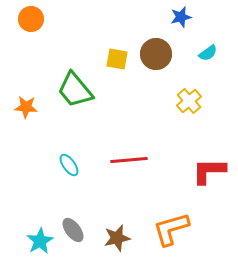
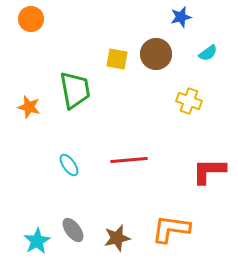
green trapezoid: rotated 150 degrees counterclockwise
yellow cross: rotated 30 degrees counterclockwise
orange star: moved 3 px right; rotated 10 degrees clockwise
orange L-shape: rotated 24 degrees clockwise
cyan star: moved 3 px left
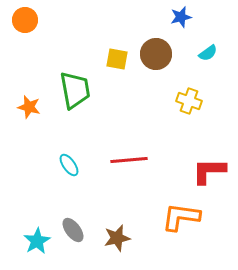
orange circle: moved 6 px left, 1 px down
orange L-shape: moved 10 px right, 12 px up
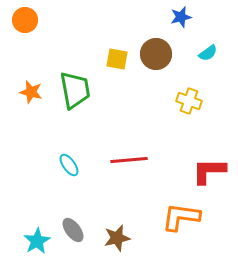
orange star: moved 2 px right, 15 px up
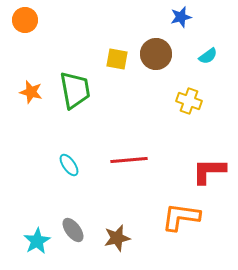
cyan semicircle: moved 3 px down
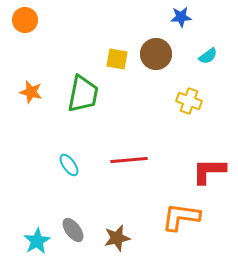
blue star: rotated 10 degrees clockwise
green trapezoid: moved 8 px right, 4 px down; rotated 21 degrees clockwise
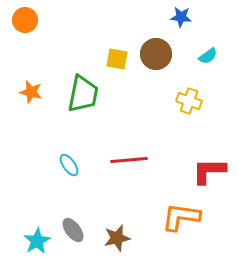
blue star: rotated 10 degrees clockwise
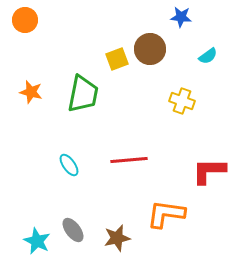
brown circle: moved 6 px left, 5 px up
yellow square: rotated 30 degrees counterclockwise
yellow cross: moved 7 px left
orange L-shape: moved 15 px left, 3 px up
cyan star: rotated 16 degrees counterclockwise
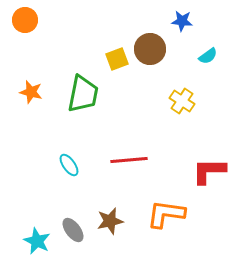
blue star: moved 1 px right, 4 px down
yellow cross: rotated 15 degrees clockwise
brown star: moved 7 px left, 17 px up
